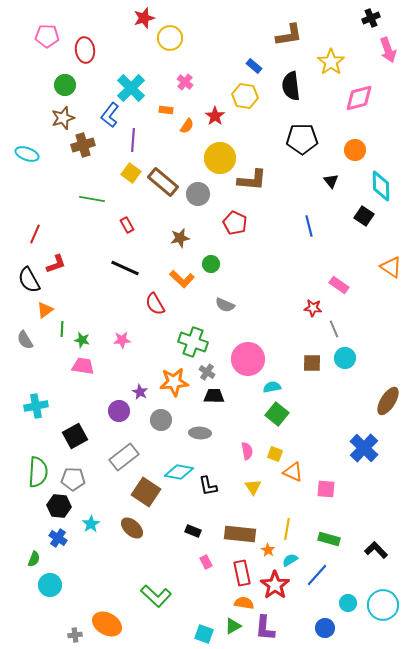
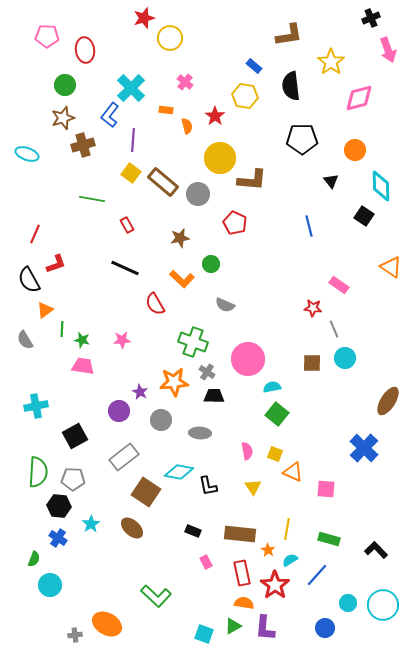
orange semicircle at (187, 126): rotated 49 degrees counterclockwise
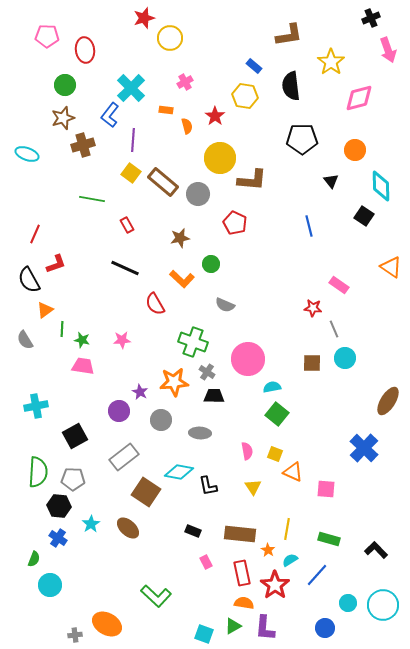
pink cross at (185, 82): rotated 21 degrees clockwise
brown ellipse at (132, 528): moved 4 px left
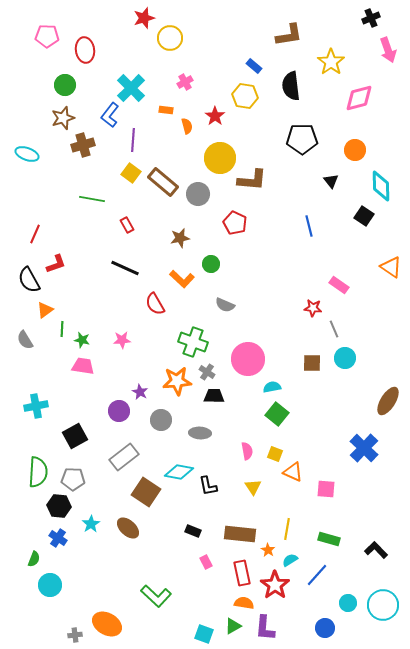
orange star at (174, 382): moved 3 px right, 1 px up
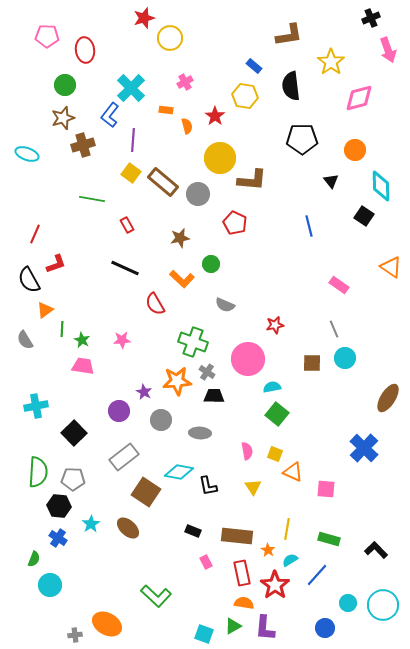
red star at (313, 308): moved 38 px left, 17 px down; rotated 18 degrees counterclockwise
green star at (82, 340): rotated 14 degrees clockwise
purple star at (140, 392): moved 4 px right
brown ellipse at (388, 401): moved 3 px up
black square at (75, 436): moved 1 px left, 3 px up; rotated 15 degrees counterclockwise
brown rectangle at (240, 534): moved 3 px left, 2 px down
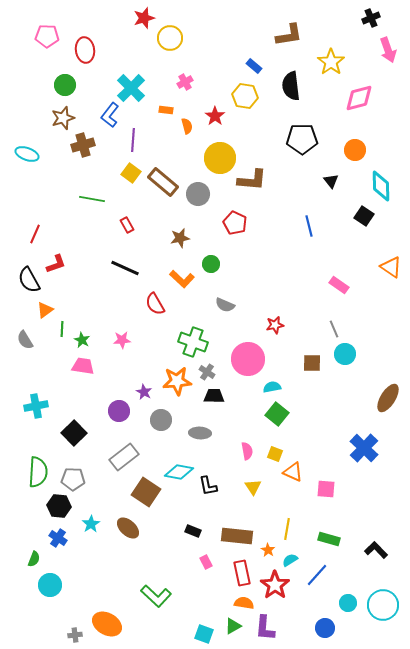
cyan circle at (345, 358): moved 4 px up
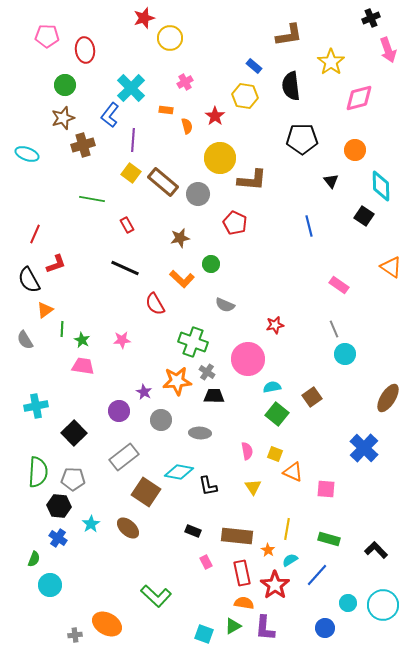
brown square at (312, 363): moved 34 px down; rotated 36 degrees counterclockwise
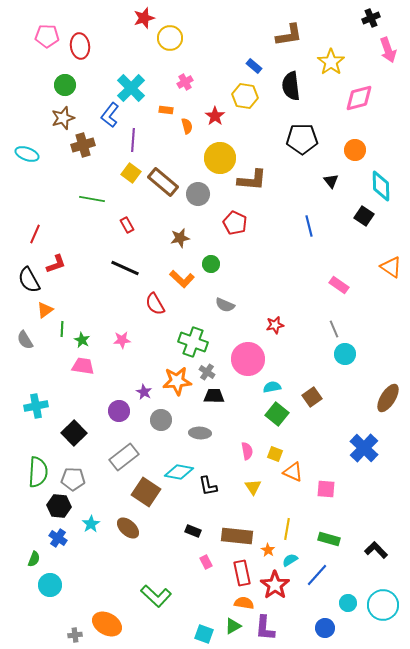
red ellipse at (85, 50): moved 5 px left, 4 px up
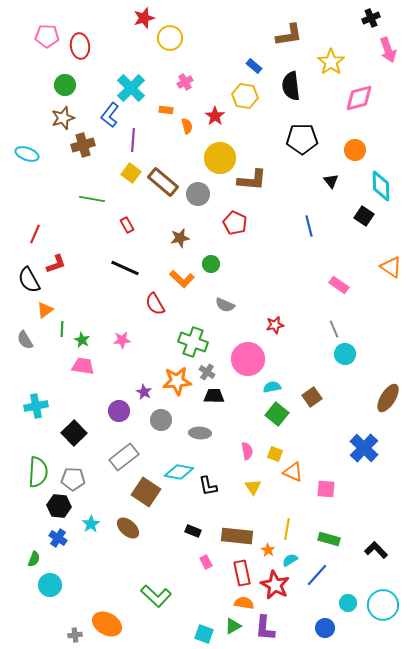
red star at (275, 585): rotated 8 degrees counterclockwise
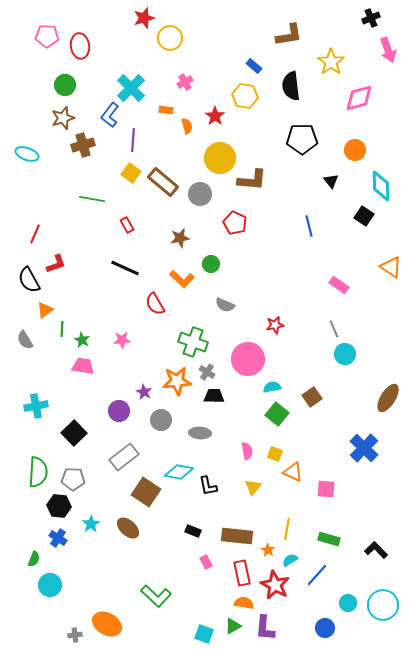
gray circle at (198, 194): moved 2 px right
yellow triangle at (253, 487): rotated 12 degrees clockwise
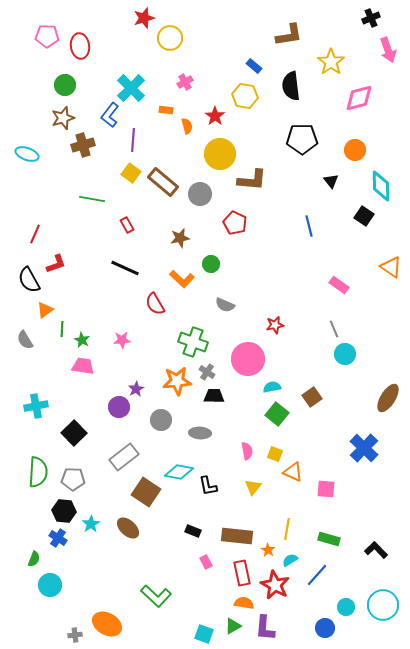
yellow circle at (220, 158): moved 4 px up
purple star at (144, 392): moved 8 px left, 3 px up; rotated 14 degrees clockwise
purple circle at (119, 411): moved 4 px up
black hexagon at (59, 506): moved 5 px right, 5 px down
cyan circle at (348, 603): moved 2 px left, 4 px down
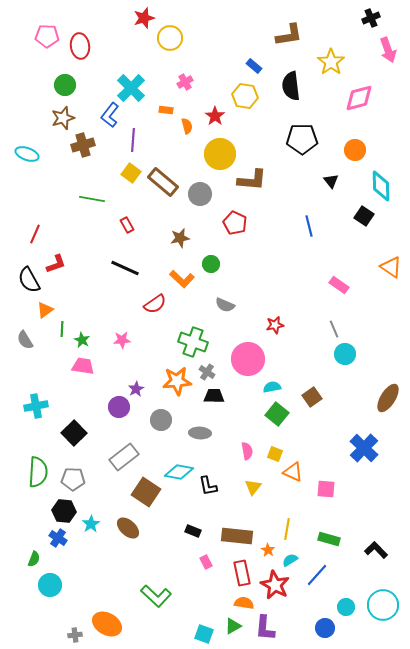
red semicircle at (155, 304): rotated 95 degrees counterclockwise
